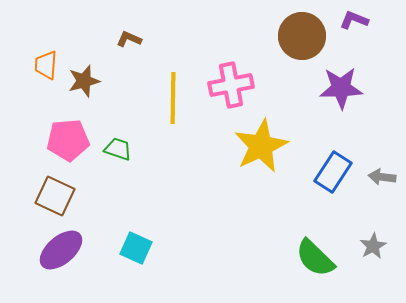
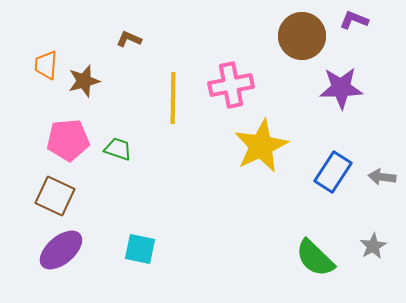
cyan square: moved 4 px right, 1 px down; rotated 12 degrees counterclockwise
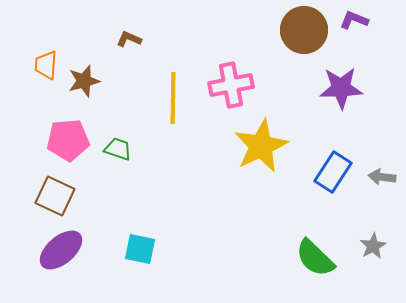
brown circle: moved 2 px right, 6 px up
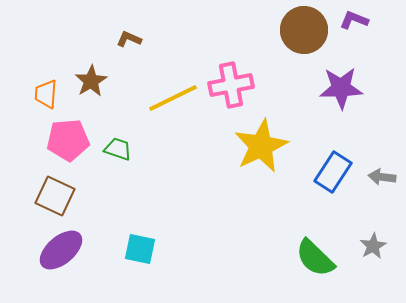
orange trapezoid: moved 29 px down
brown star: moved 7 px right; rotated 16 degrees counterclockwise
yellow line: rotated 63 degrees clockwise
